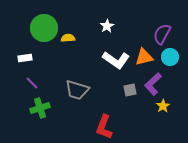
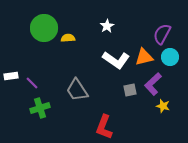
white rectangle: moved 14 px left, 18 px down
gray trapezoid: rotated 40 degrees clockwise
yellow star: rotated 24 degrees counterclockwise
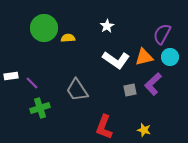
yellow star: moved 19 px left, 24 px down
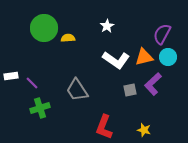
cyan circle: moved 2 px left
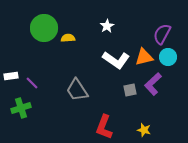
green cross: moved 19 px left
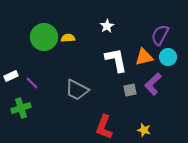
green circle: moved 9 px down
purple semicircle: moved 2 px left, 1 px down
white L-shape: rotated 136 degrees counterclockwise
white rectangle: rotated 16 degrees counterclockwise
gray trapezoid: rotated 30 degrees counterclockwise
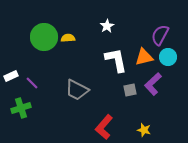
red L-shape: rotated 20 degrees clockwise
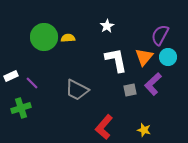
orange triangle: rotated 36 degrees counterclockwise
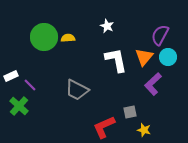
white star: rotated 16 degrees counterclockwise
purple line: moved 2 px left, 2 px down
gray square: moved 22 px down
green cross: moved 2 px left, 2 px up; rotated 30 degrees counterclockwise
red L-shape: rotated 25 degrees clockwise
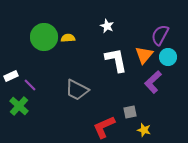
orange triangle: moved 2 px up
purple L-shape: moved 2 px up
